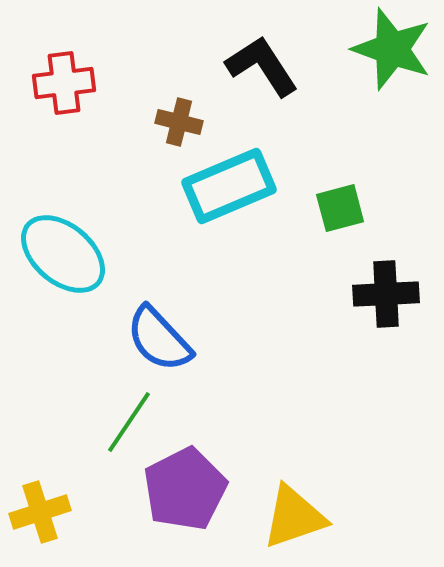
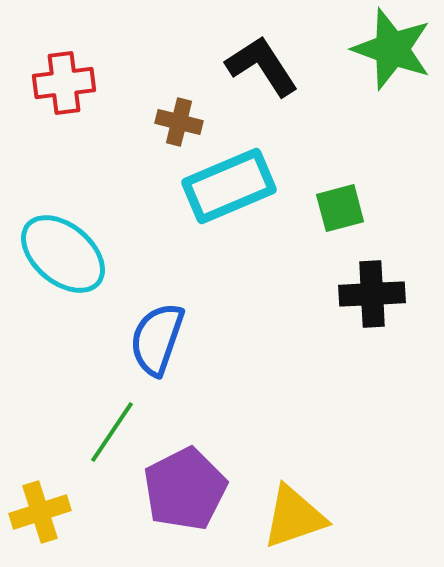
black cross: moved 14 px left
blue semicircle: moved 2 px left; rotated 62 degrees clockwise
green line: moved 17 px left, 10 px down
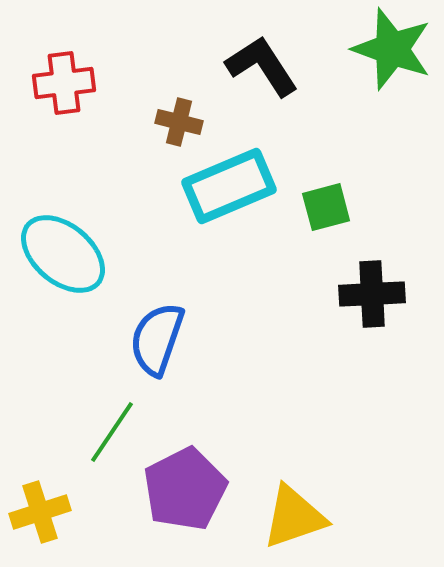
green square: moved 14 px left, 1 px up
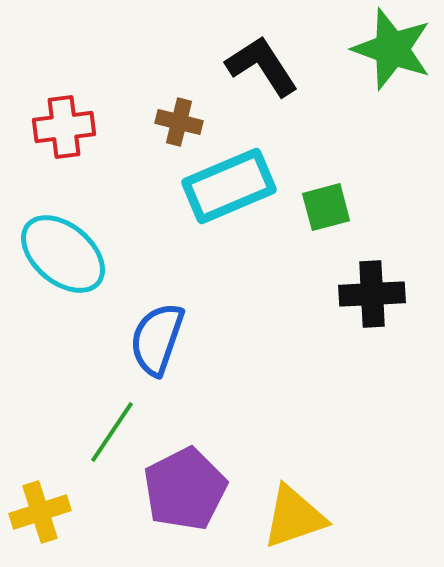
red cross: moved 44 px down
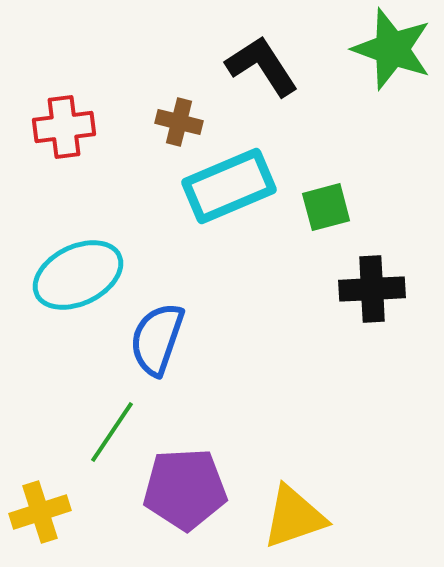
cyan ellipse: moved 15 px right, 21 px down; rotated 66 degrees counterclockwise
black cross: moved 5 px up
purple pentagon: rotated 24 degrees clockwise
